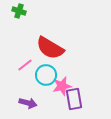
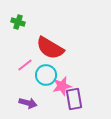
green cross: moved 1 px left, 11 px down
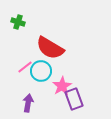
pink line: moved 2 px down
cyan circle: moved 5 px left, 4 px up
pink star: rotated 18 degrees counterclockwise
purple rectangle: rotated 10 degrees counterclockwise
purple arrow: rotated 96 degrees counterclockwise
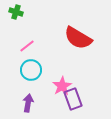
green cross: moved 2 px left, 10 px up
red semicircle: moved 28 px right, 10 px up
pink line: moved 2 px right, 21 px up
cyan circle: moved 10 px left, 1 px up
purple rectangle: moved 1 px left
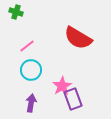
purple arrow: moved 3 px right
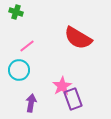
cyan circle: moved 12 px left
